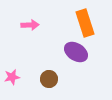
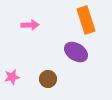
orange rectangle: moved 1 px right, 3 px up
brown circle: moved 1 px left
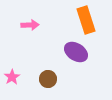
pink star: rotated 21 degrees counterclockwise
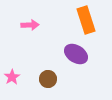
purple ellipse: moved 2 px down
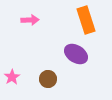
pink arrow: moved 5 px up
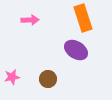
orange rectangle: moved 3 px left, 2 px up
purple ellipse: moved 4 px up
pink star: rotated 21 degrees clockwise
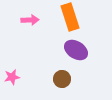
orange rectangle: moved 13 px left, 1 px up
brown circle: moved 14 px right
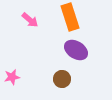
pink arrow: rotated 42 degrees clockwise
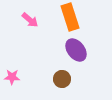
purple ellipse: rotated 20 degrees clockwise
pink star: rotated 14 degrees clockwise
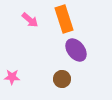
orange rectangle: moved 6 px left, 2 px down
